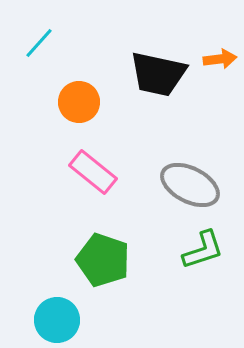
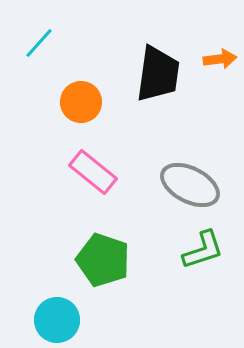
black trapezoid: rotated 94 degrees counterclockwise
orange circle: moved 2 px right
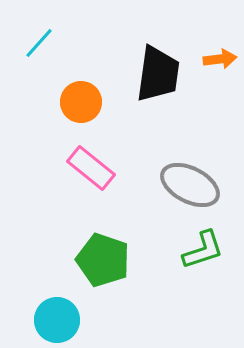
pink rectangle: moved 2 px left, 4 px up
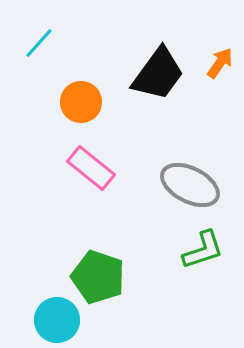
orange arrow: moved 4 px down; rotated 48 degrees counterclockwise
black trapezoid: rotated 28 degrees clockwise
green pentagon: moved 5 px left, 17 px down
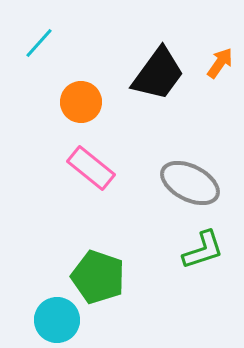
gray ellipse: moved 2 px up
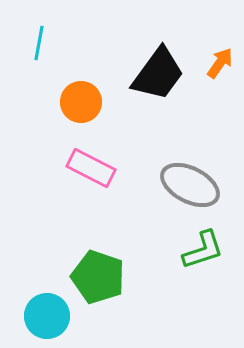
cyan line: rotated 32 degrees counterclockwise
pink rectangle: rotated 12 degrees counterclockwise
gray ellipse: moved 2 px down
cyan circle: moved 10 px left, 4 px up
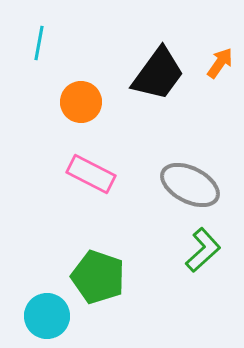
pink rectangle: moved 6 px down
green L-shape: rotated 24 degrees counterclockwise
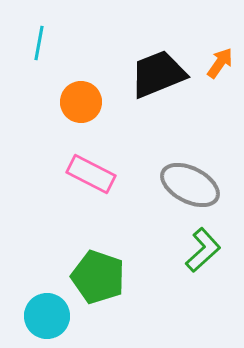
black trapezoid: rotated 148 degrees counterclockwise
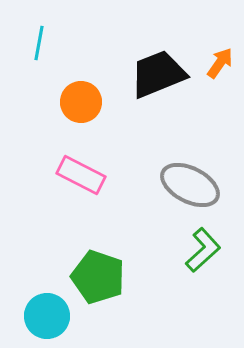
pink rectangle: moved 10 px left, 1 px down
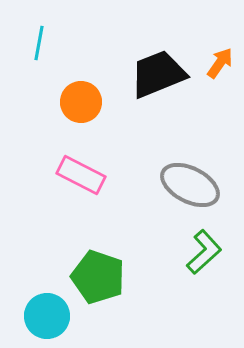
green L-shape: moved 1 px right, 2 px down
